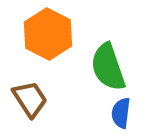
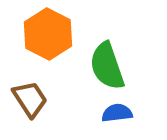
green semicircle: moved 1 px left, 1 px up
blue semicircle: moved 4 px left; rotated 76 degrees clockwise
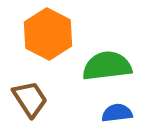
green semicircle: rotated 102 degrees clockwise
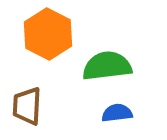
brown trapezoid: moved 3 px left, 7 px down; rotated 144 degrees counterclockwise
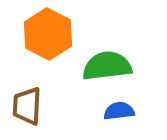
blue semicircle: moved 2 px right, 2 px up
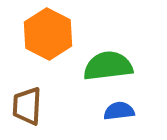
green semicircle: moved 1 px right
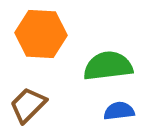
orange hexagon: moved 7 px left; rotated 24 degrees counterclockwise
brown trapezoid: moved 1 px right, 1 px up; rotated 42 degrees clockwise
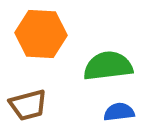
brown trapezoid: rotated 150 degrees counterclockwise
blue semicircle: moved 1 px down
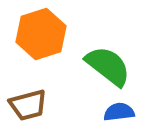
orange hexagon: rotated 21 degrees counterclockwise
green semicircle: rotated 45 degrees clockwise
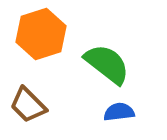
green semicircle: moved 1 px left, 2 px up
brown trapezoid: rotated 60 degrees clockwise
